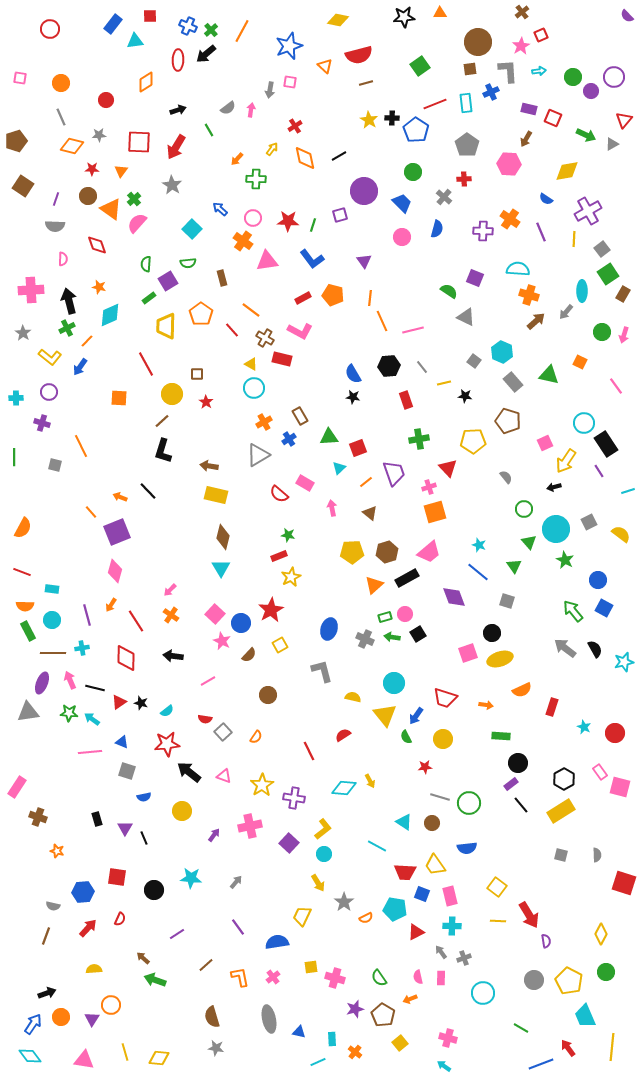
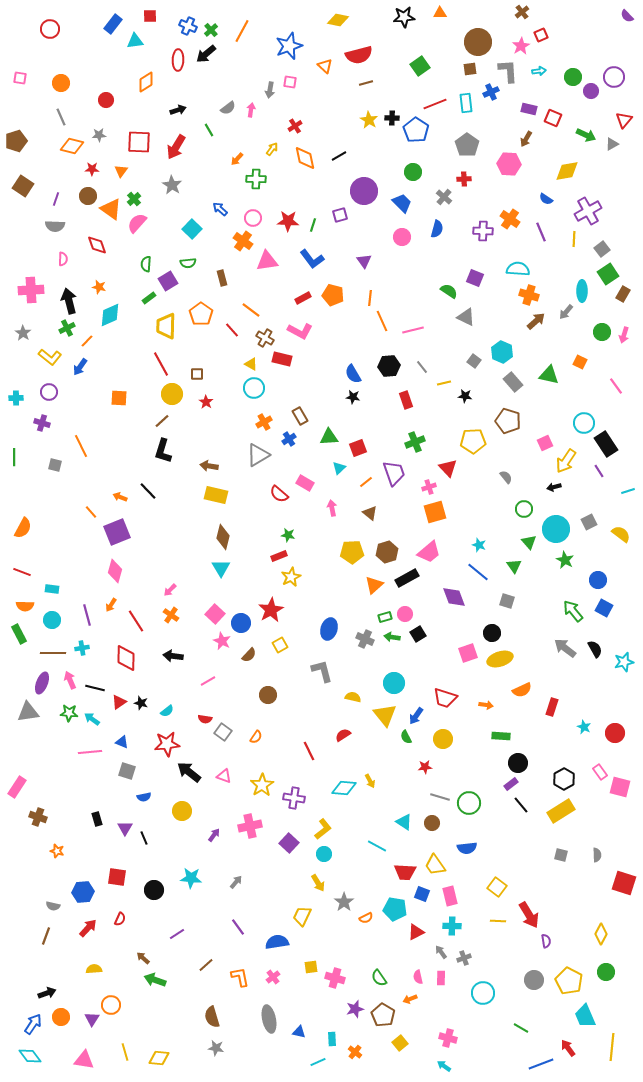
red line at (146, 364): moved 15 px right
green cross at (419, 439): moved 4 px left, 3 px down; rotated 12 degrees counterclockwise
green rectangle at (28, 631): moved 9 px left, 3 px down
gray square at (223, 732): rotated 12 degrees counterclockwise
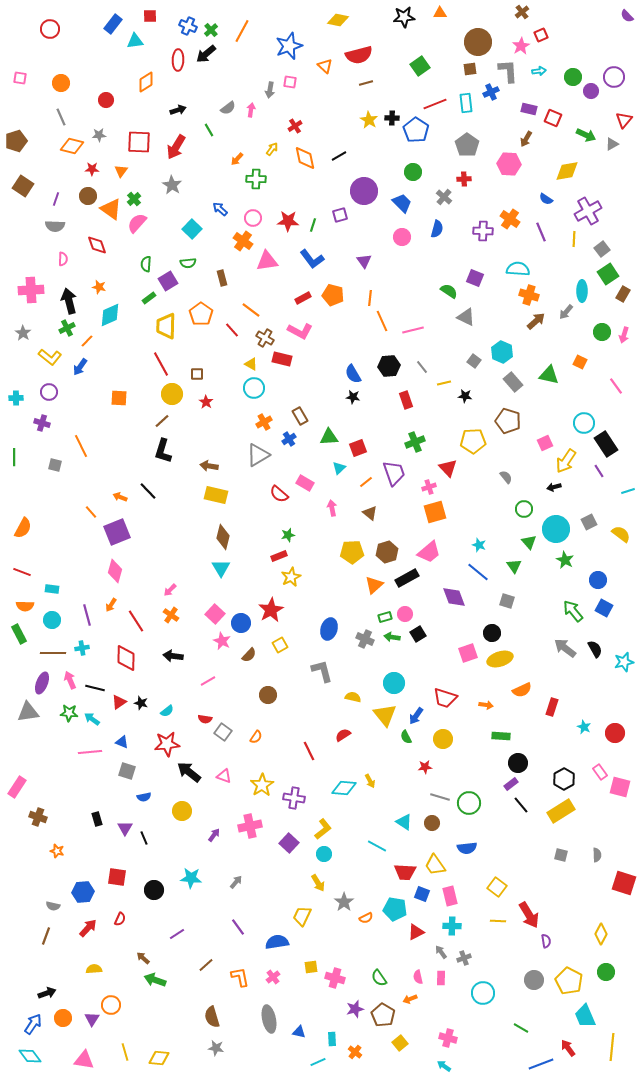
green star at (288, 535): rotated 24 degrees counterclockwise
orange circle at (61, 1017): moved 2 px right, 1 px down
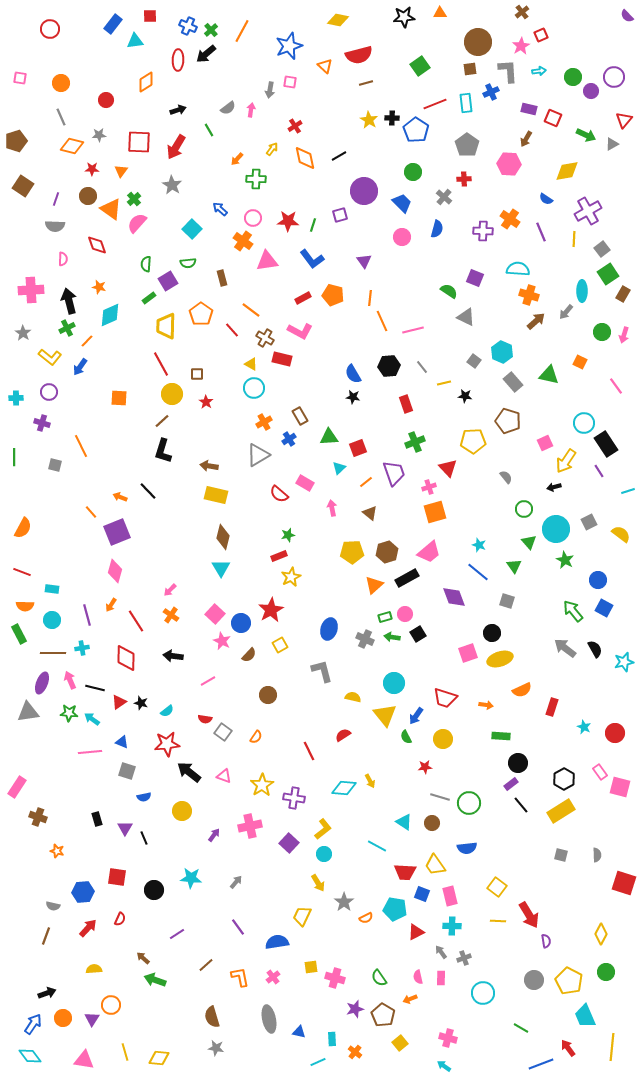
red rectangle at (406, 400): moved 4 px down
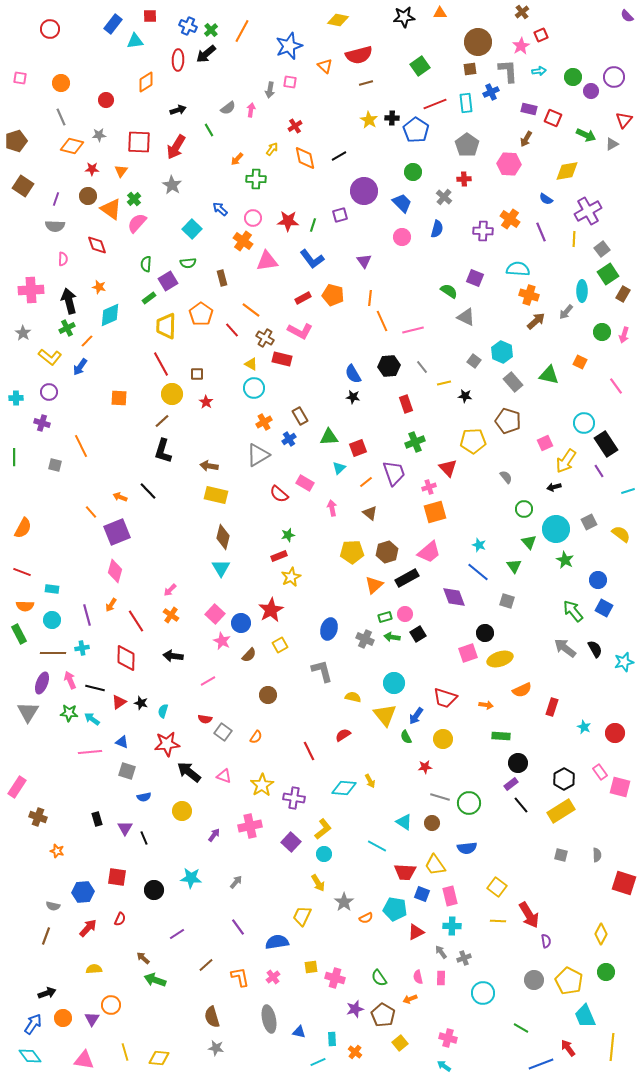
black circle at (492, 633): moved 7 px left
cyan semicircle at (167, 711): moved 4 px left; rotated 144 degrees clockwise
gray triangle at (28, 712): rotated 50 degrees counterclockwise
purple square at (289, 843): moved 2 px right, 1 px up
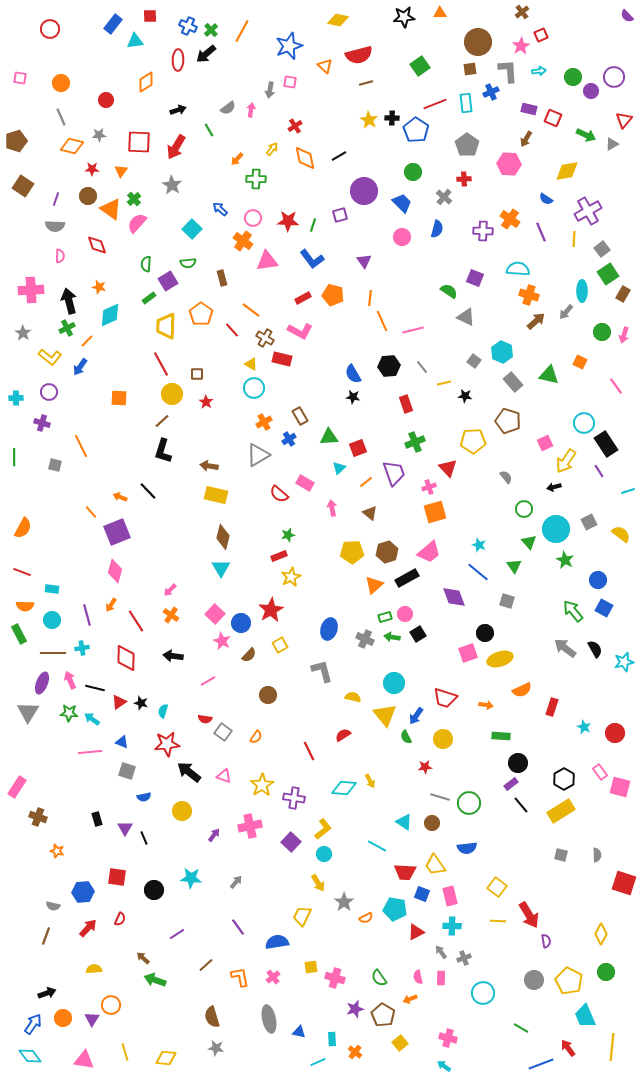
pink semicircle at (63, 259): moved 3 px left, 3 px up
yellow diamond at (159, 1058): moved 7 px right
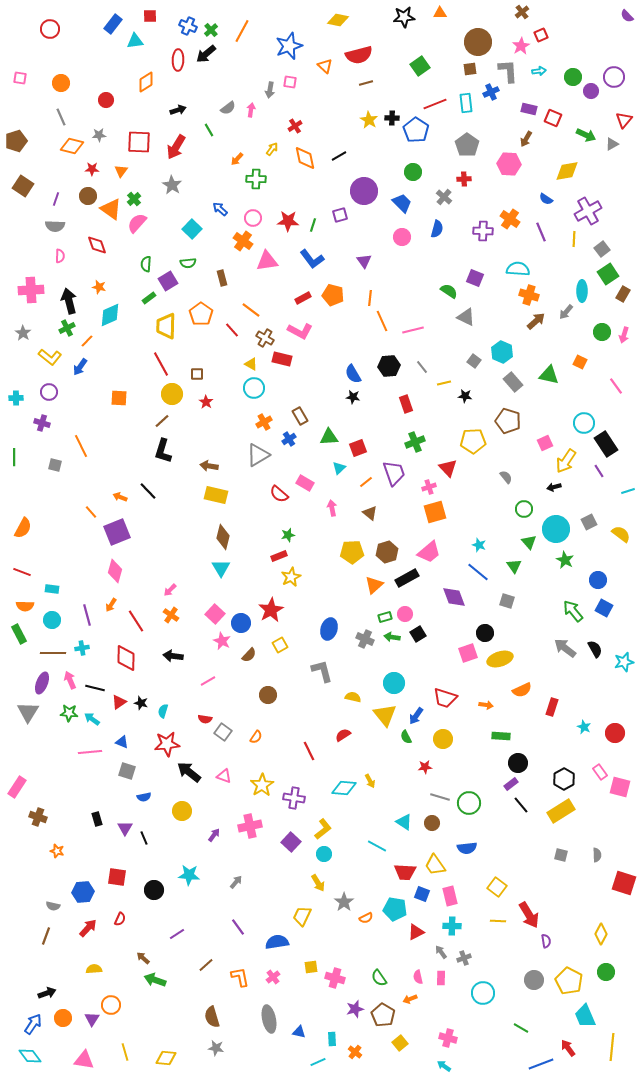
cyan star at (191, 878): moved 2 px left, 3 px up
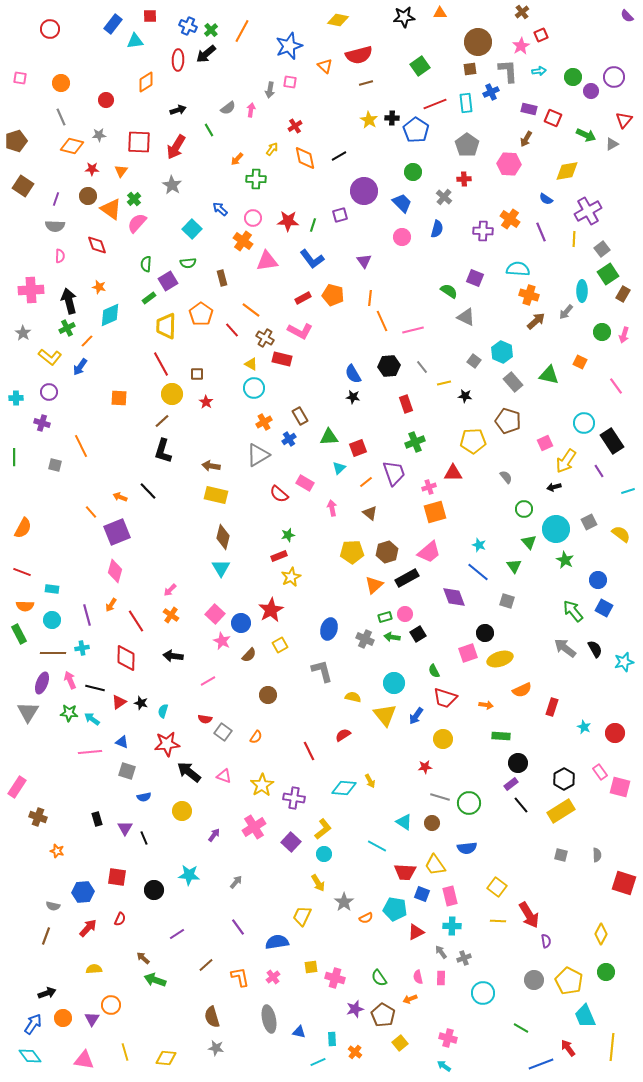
black rectangle at (606, 444): moved 6 px right, 3 px up
brown arrow at (209, 466): moved 2 px right
red triangle at (448, 468): moved 5 px right, 5 px down; rotated 48 degrees counterclockwise
green semicircle at (406, 737): moved 28 px right, 66 px up
pink cross at (250, 826): moved 4 px right, 1 px down; rotated 20 degrees counterclockwise
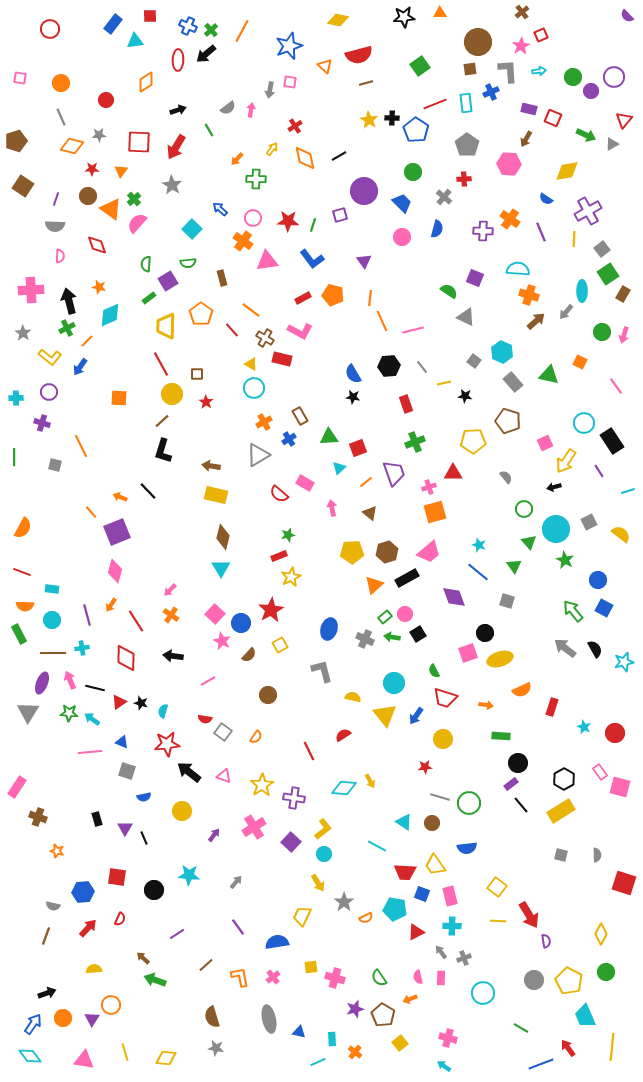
green rectangle at (385, 617): rotated 24 degrees counterclockwise
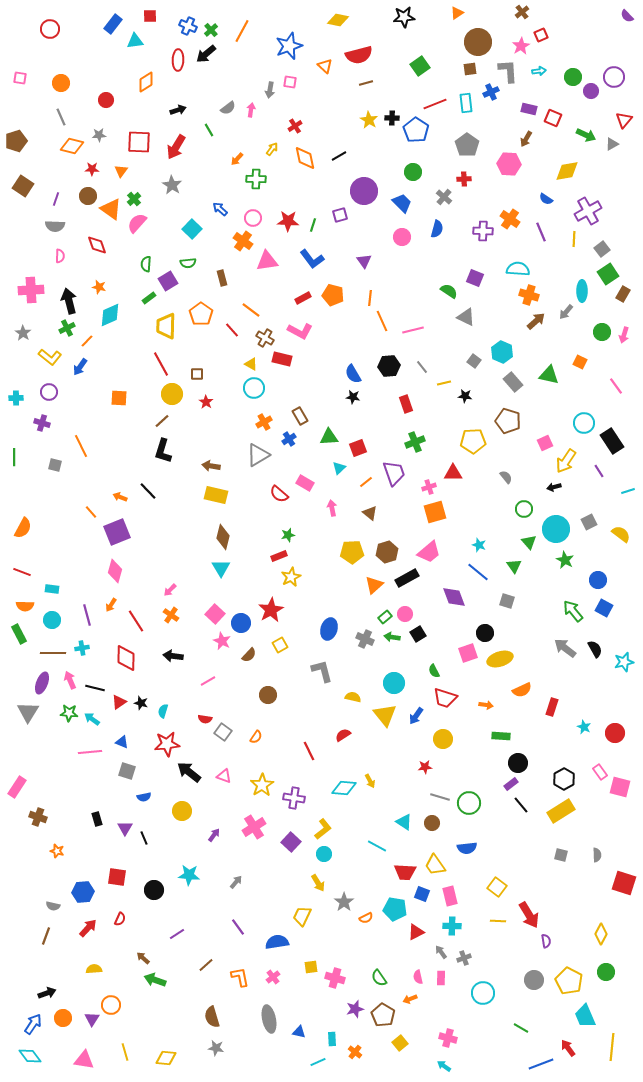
orange triangle at (440, 13): moved 17 px right; rotated 32 degrees counterclockwise
